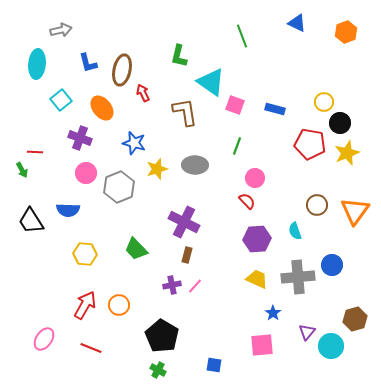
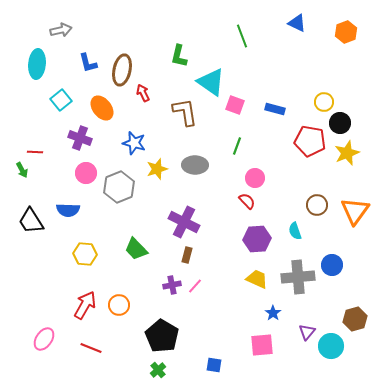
red pentagon at (310, 144): moved 3 px up
green cross at (158, 370): rotated 21 degrees clockwise
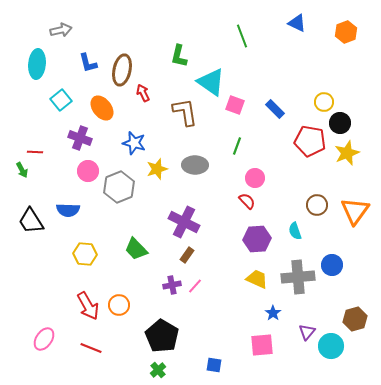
blue rectangle at (275, 109): rotated 30 degrees clockwise
pink circle at (86, 173): moved 2 px right, 2 px up
brown rectangle at (187, 255): rotated 21 degrees clockwise
red arrow at (85, 305): moved 3 px right, 1 px down; rotated 120 degrees clockwise
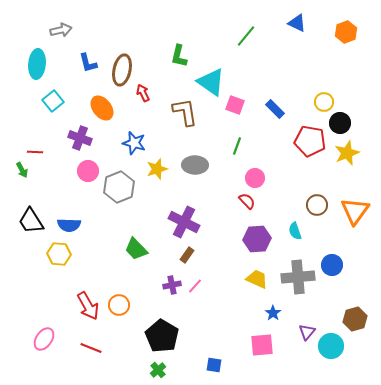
green line at (242, 36): moved 4 px right; rotated 60 degrees clockwise
cyan square at (61, 100): moved 8 px left, 1 px down
blue semicircle at (68, 210): moved 1 px right, 15 px down
yellow hexagon at (85, 254): moved 26 px left
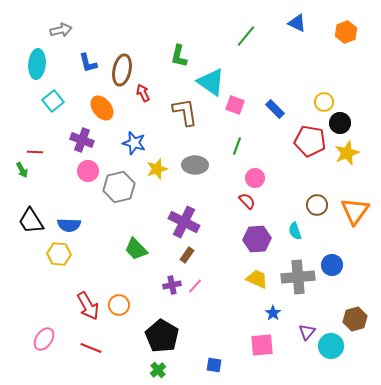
purple cross at (80, 138): moved 2 px right, 2 px down
gray hexagon at (119, 187): rotated 8 degrees clockwise
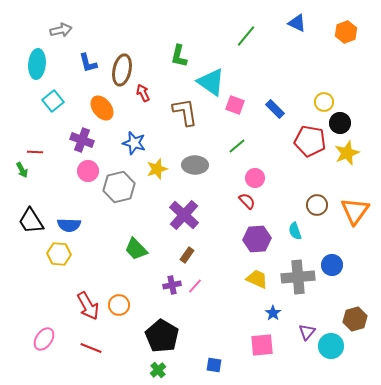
green line at (237, 146): rotated 30 degrees clockwise
purple cross at (184, 222): moved 7 px up; rotated 16 degrees clockwise
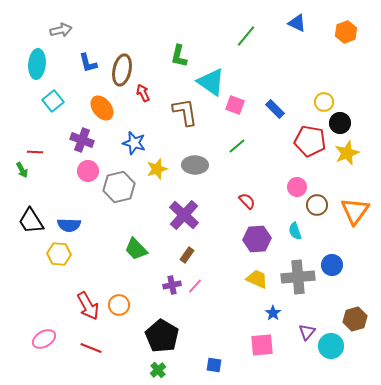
pink circle at (255, 178): moved 42 px right, 9 px down
pink ellipse at (44, 339): rotated 25 degrees clockwise
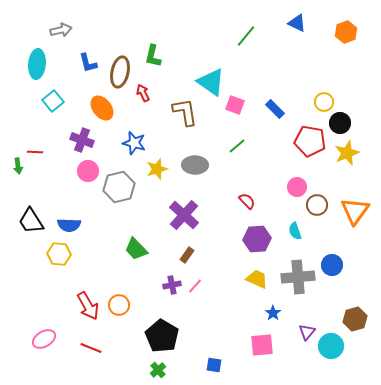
green L-shape at (179, 56): moved 26 px left
brown ellipse at (122, 70): moved 2 px left, 2 px down
green arrow at (22, 170): moved 4 px left, 4 px up; rotated 21 degrees clockwise
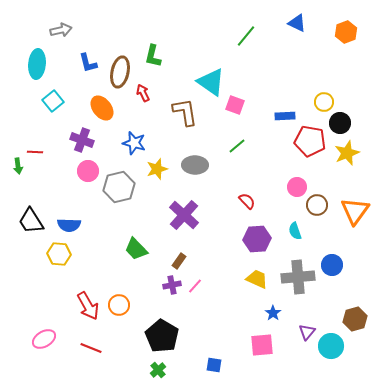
blue rectangle at (275, 109): moved 10 px right, 7 px down; rotated 48 degrees counterclockwise
brown rectangle at (187, 255): moved 8 px left, 6 px down
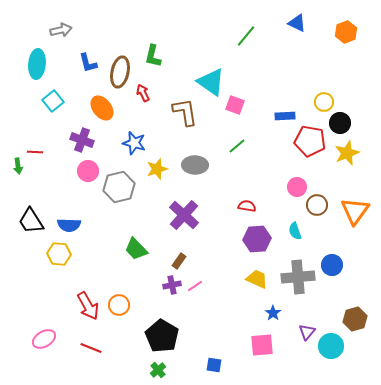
red semicircle at (247, 201): moved 5 px down; rotated 36 degrees counterclockwise
pink line at (195, 286): rotated 14 degrees clockwise
